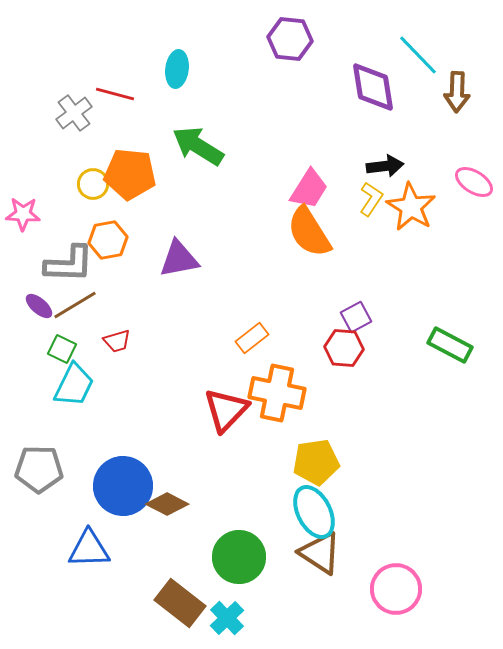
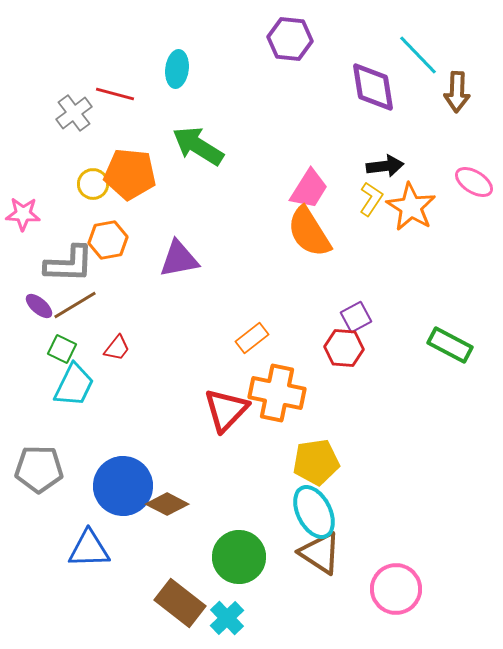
red trapezoid at (117, 341): moved 7 px down; rotated 36 degrees counterclockwise
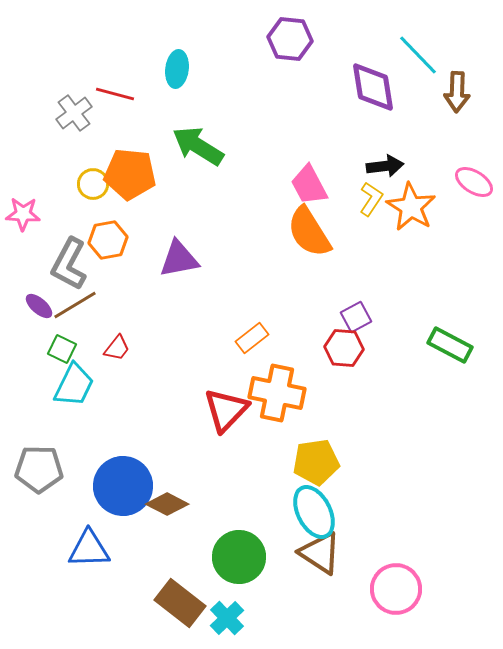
pink trapezoid at (309, 189): moved 4 px up; rotated 120 degrees clockwise
gray L-shape at (69, 264): rotated 116 degrees clockwise
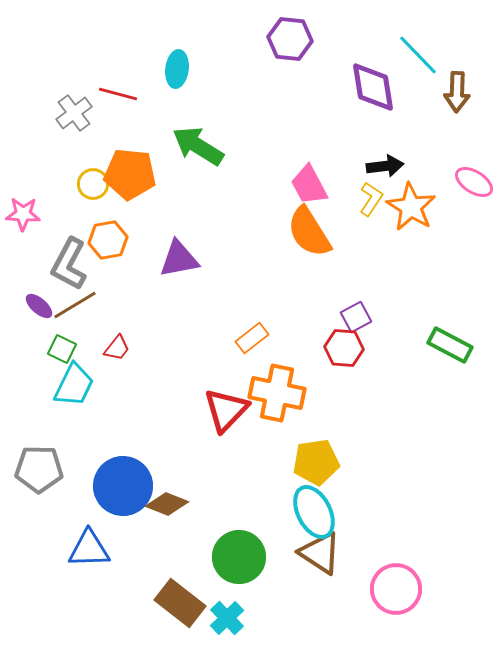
red line at (115, 94): moved 3 px right
brown diamond at (167, 504): rotated 6 degrees counterclockwise
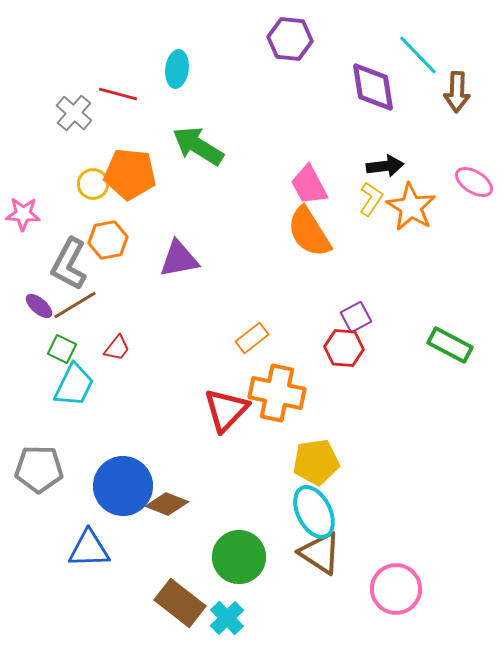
gray cross at (74, 113): rotated 12 degrees counterclockwise
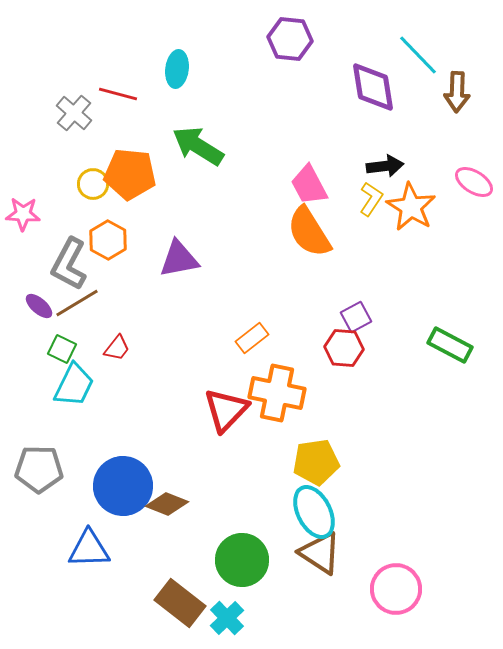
orange hexagon at (108, 240): rotated 21 degrees counterclockwise
brown line at (75, 305): moved 2 px right, 2 px up
green circle at (239, 557): moved 3 px right, 3 px down
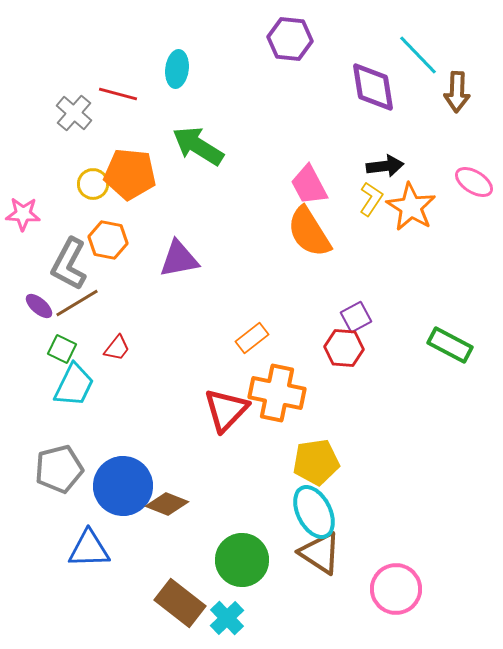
orange hexagon at (108, 240): rotated 18 degrees counterclockwise
gray pentagon at (39, 469): moved 20 px right; rotated 15 degrees counterclockwise
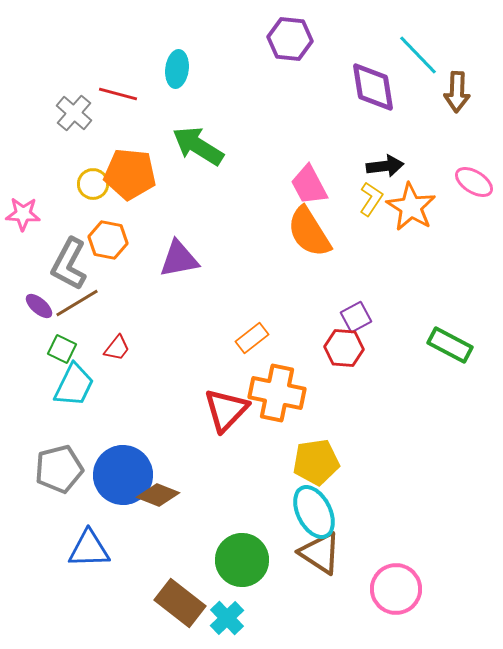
blue circle at (123, 486): moved 11 px up
brown diamond at (167, 504): moved 9 px left, 9 px up
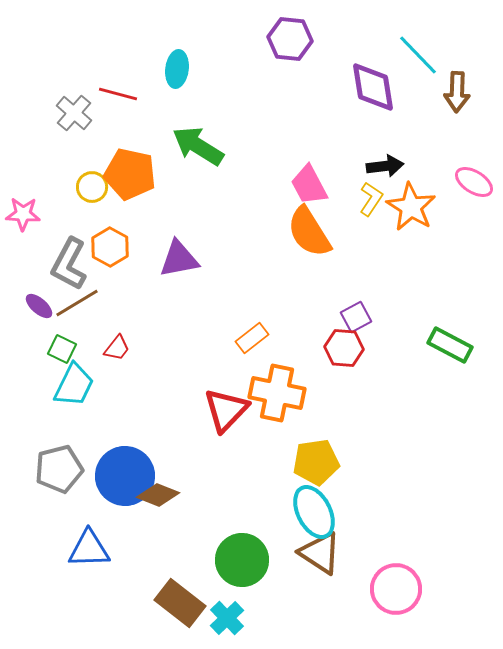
orange pentagon at (130, 174): rotated 6 degrees clockwise
yellow circle at (93, 184): moved 1 px left, 3 px down
orange hexagon at (108, 240): moved 2 px right, 7 px down; rotated 18 degrees clockwise
blue circle at (123, 475): moved 2 px right, 1 px down
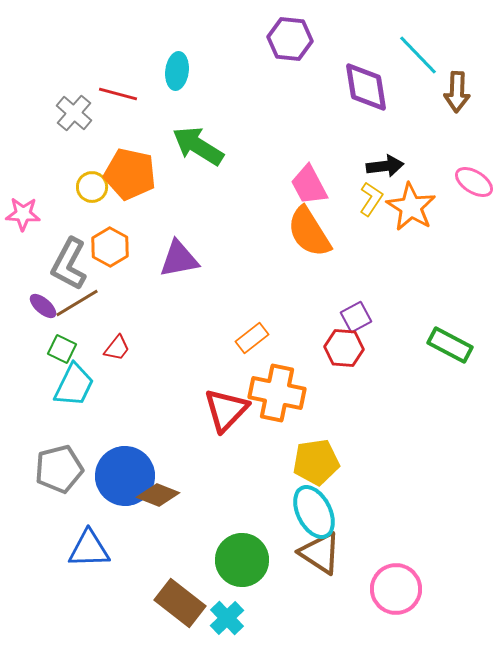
cyan ellipse at (177, 69): moved 2 px down
purple diamond at (373, 87): moved 7 px left
purple ellipse at (39, 306): moved 4 px right
